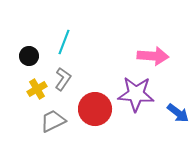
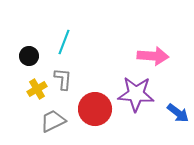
gray L-shape: rotated 30 degrees counterclockwise
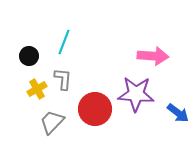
gray trapezoid: moved 1 px left, 1 px down; rotated 20 degrees counterclockwise
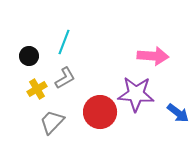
gray L-shape: moved 2 px right, 1 px up; rotated 55 degrees clockwise
red circle: moved 5 px right, 3 px down
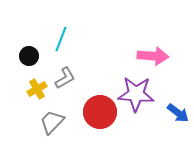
cyan line: moved 3 px left, 3 px up
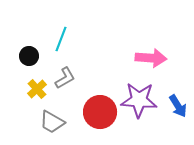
pink arrow: moved 2 px left, 2 px down
yellow cross: rotated 12 degrees counterclockwise
purple star: moved 3 px right, 6 px down
blue arrow: moved 7 px up; rotated 20 degrees clockwise
gray trapezoid: rotated 104 degrees counterclockwise
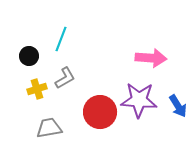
yellow cross: rotated 24 degrees clockwise
gray trapezoid: moved 3 px left, 6 px down; rotated 140 degrees clockwise
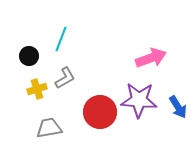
pink arrow: rotated 24 degrees counterclockwise
blue arrow: moved 1 px down
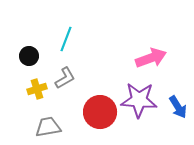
cyan line: moved 5 px right
gray trapezoid: moved 1 px left, 1 px up
